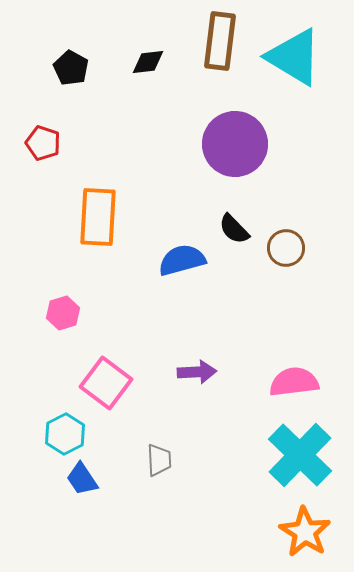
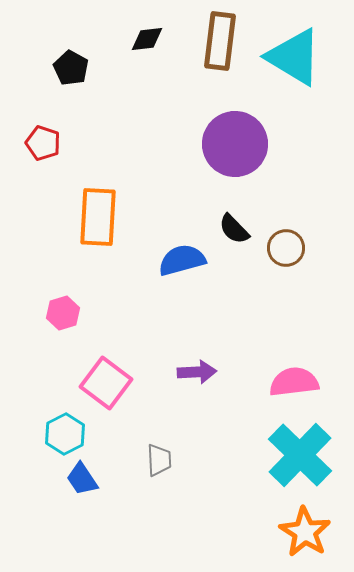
black diamond: moved 1 px left, 23 px up
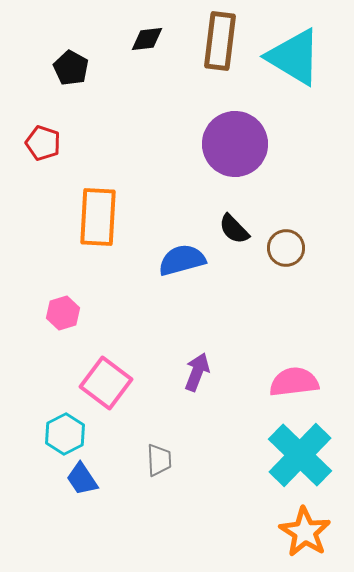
purple arrow: rotated 66 degrees counterclockwise
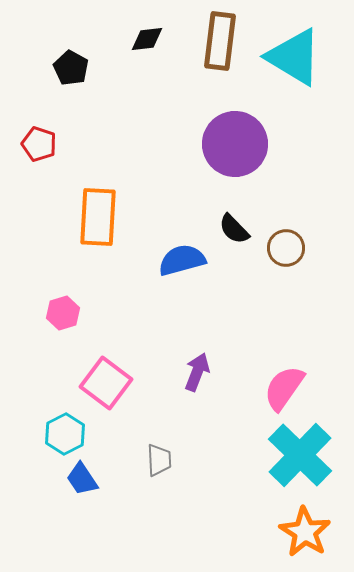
red pentagon: moved 4 px left, 1 px down
pink semicircle: moved 10 px left, 6 px down; rotated 48 degrees counterclockwise
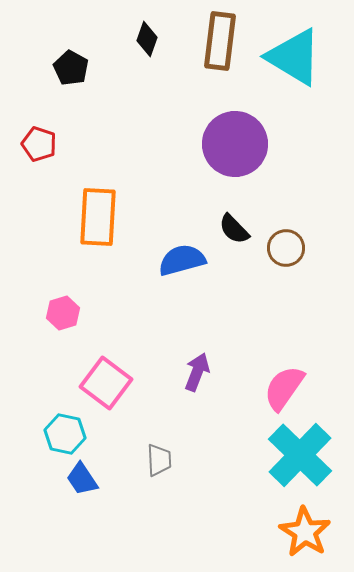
black diamond: rotated 64 degrees counterclockwise
cyan hexagon: rotated 21 degrees counterclockwise
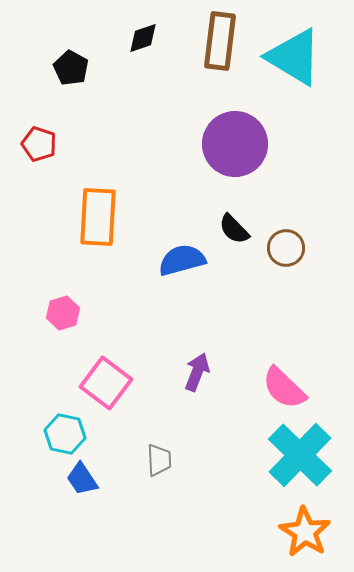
black diamond: moved 4 px left, 1 px up; rotated 52 degrees clockwise
pink semicircle: rotated 81 degrees counterclockwise
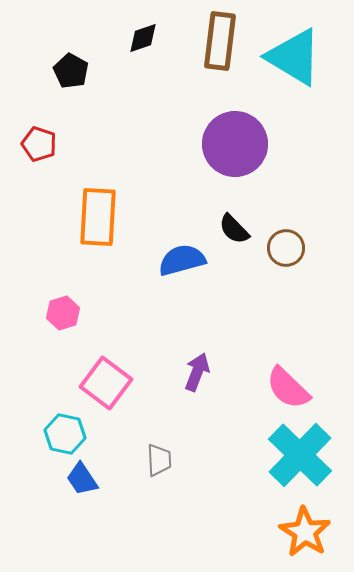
black pentagon: moved 3 px down
pink semicircle: moved 4 px right
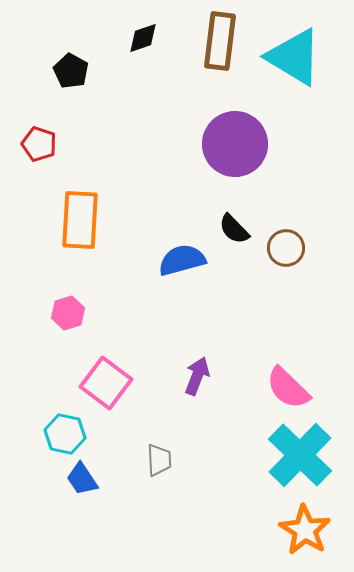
orange rectangle: moved 18 px left, 3 px down
pink hexagon: moved 5 px right
purple arrow: moved 4 px down
orange star: moved 2 px up
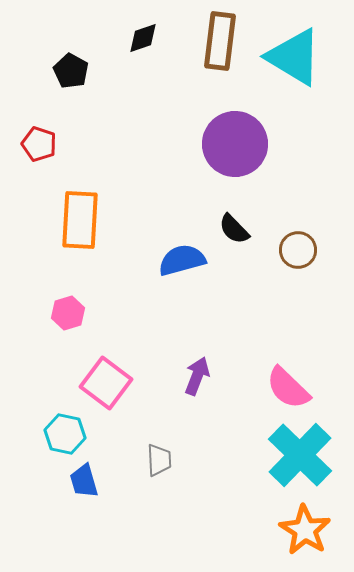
brown circle: moved 12 px right, 2 px down
blue trapezoid: moved 2 px right, 2 px down; rotated 18 degrees clockwise
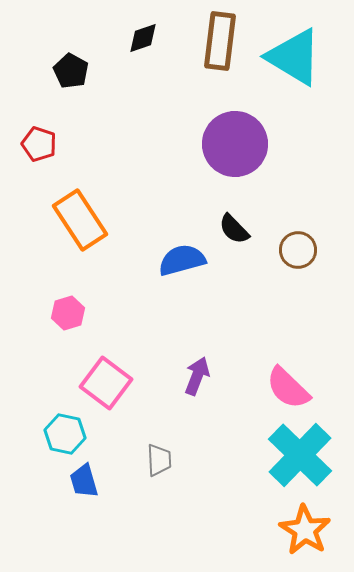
orange rectangle: rotated 36 degrees counterclockwise
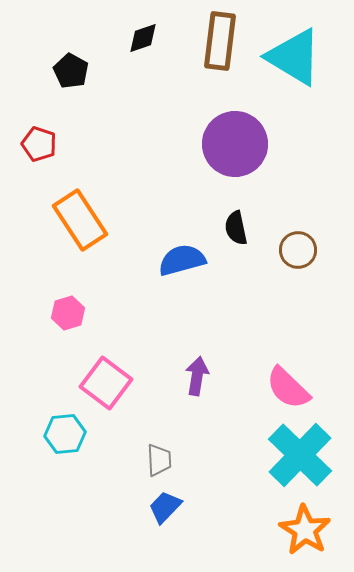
black semicircle: moved 2 px right, 1 px up; rotated 32 degrees clockwise
purple arrow: rotated 12 degrees counterclockwise
cyan hexagon: rotated 18 degrees counterclockwise
blue trapezoid: moved 81 px right, 26 px down; rotated 60 degrees clockwise
